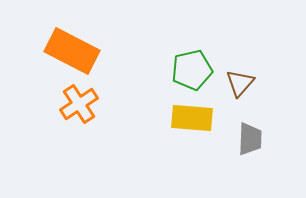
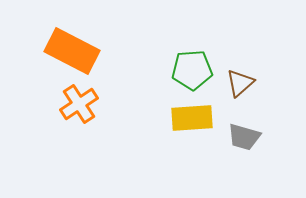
green pentagon: rotated 9 degrees clockwise
brown triangle: rotated 8 degrees clockwise
yellow rectangle: rotated 9 degrees counterclockwise
gray trapezoid: moved 6 px left, 2 px up; rotated 104 degrees clockwise
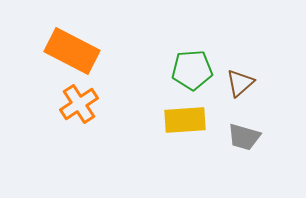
yellow rectangle: moved 7 px left, 2 px down
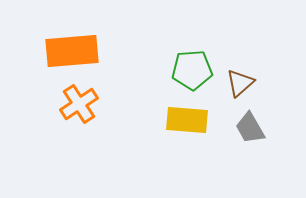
orange rectangle: rotated 32 degrees counterclockwise
yellow rectangle: moved 2 px right; rotated 9 degrees clockwise
gray trapezoid: moved 6 px right, 9 px up; rotated 44 degrees clockwise
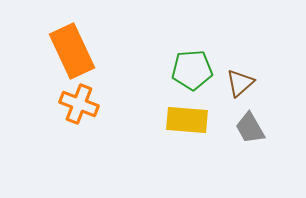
orange rectangle: rotated 70 degrees clockwise
orange cross: rotated 36 degrees counterclockwise
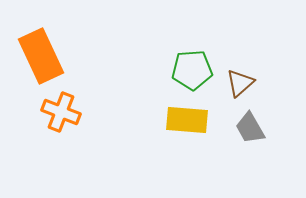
orange rectangle: moved 31 px left, 5 px down
orange cross: moved 18 px left, 8 px down
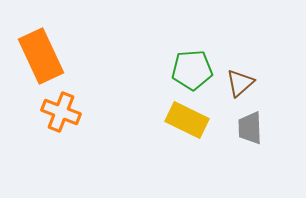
yellow rectangle: rotated 21 degrees clockwise
gray trapezoid: rotated 28 degrees clockwise
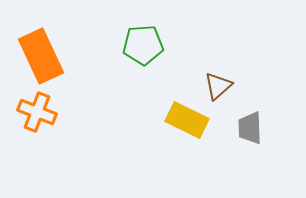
green pentagon: moved 49 px left, 25 px up
brown triangle: moved 22 px left, 3 px down
orange cross: moved 24 px left
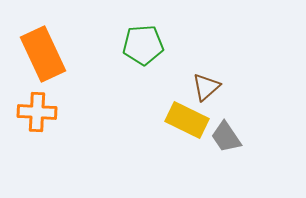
orange rectangle: moved 2 px right, 2 px up
brown triangle: moved 12 px left, 1 px down
orange cross: rotated 18 degrees counterclockwise
gray trapezoid: moved 24 px left, 9 px down; rotated 32 degrees counterclockwise
